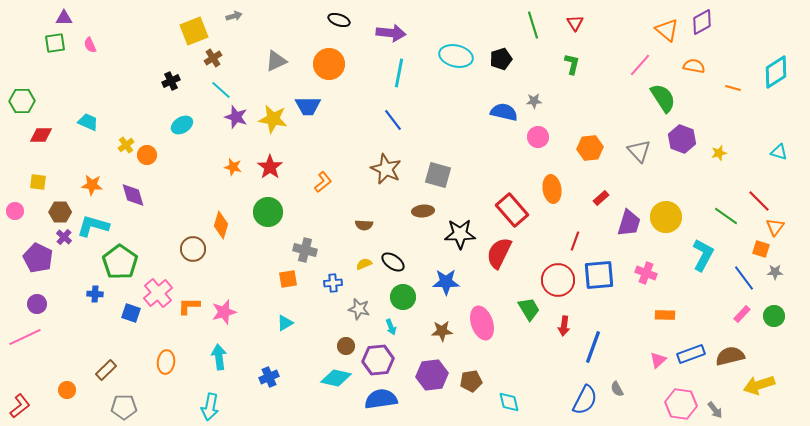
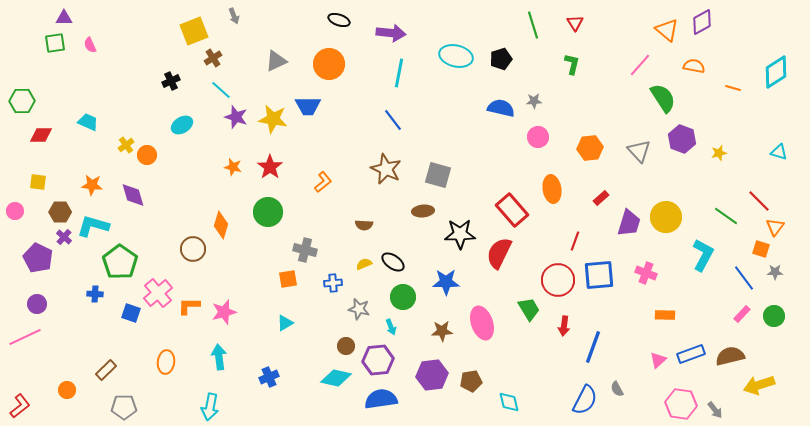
gray arrow at (234, 16): rotated 84 degrees clockwise
blue semicircle at (504, 112): moved 3 px left, 4 px up
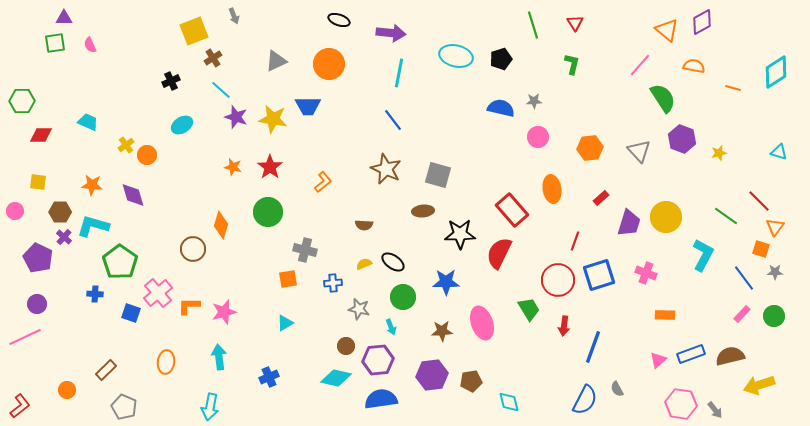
blue square at (599, 275): rotated 12 degrees counterclockwise
gray pentagon at (124, 407): rotated 25 degrees clockwise
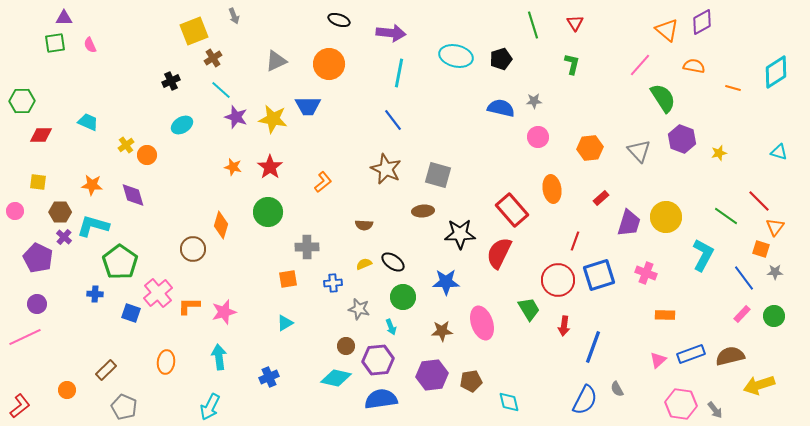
gray cross at (305, 250): moved 2 px right, 3 px up; rotated 15 degrees counterclockwise
cyan arrow at (210, 407): rotated 16 degrees clockwise
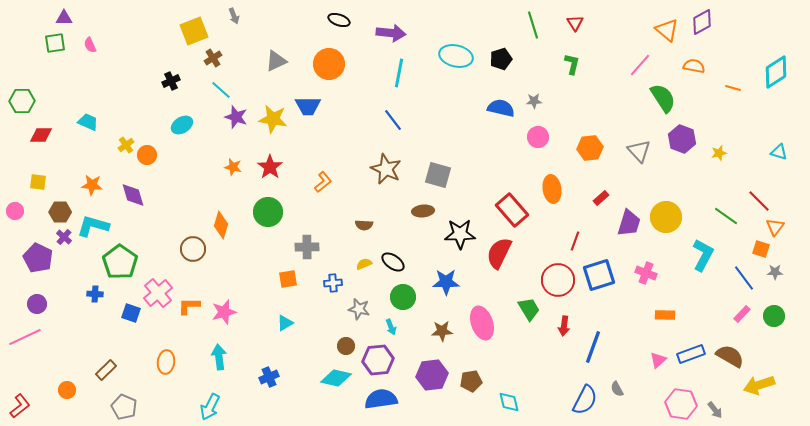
brown semicircle at (730, 356): rotated 44 degrees clockwise
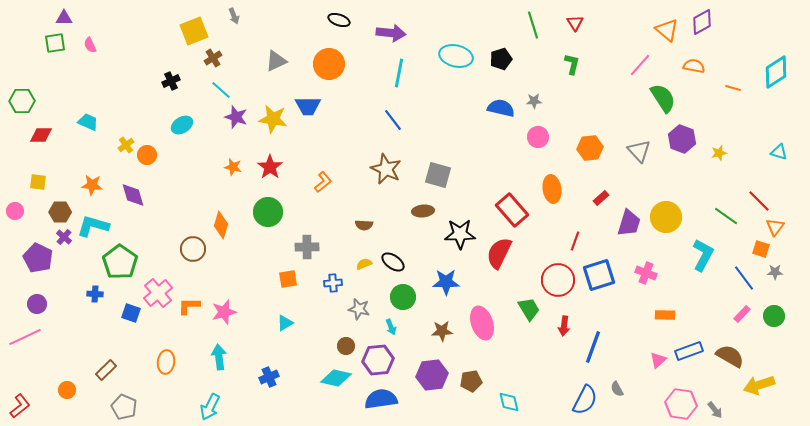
blue rectangle at (691, 354): moved 2 px left, 3 px up
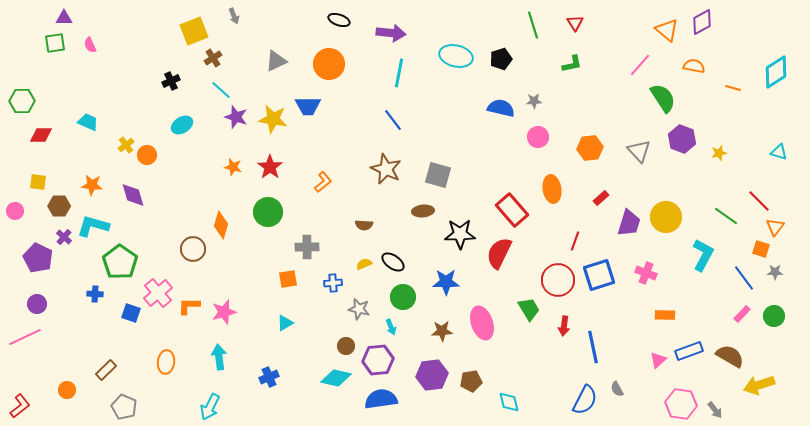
green L-shape at (572, 64): rotated 65 degrees clockwise
brown hexagon at (60, 212): moved 1 px left, 6 px up
blue line at (593, 347): rotated 32 degrees counterclockwise
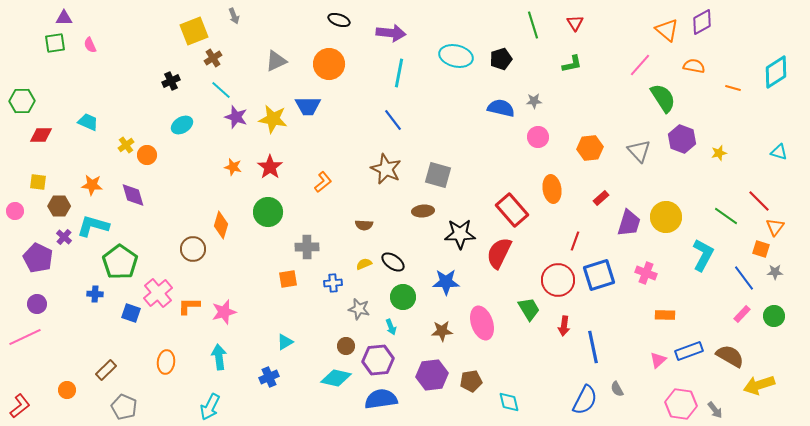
cyan triangle at (285, 323): moved 19 px down
